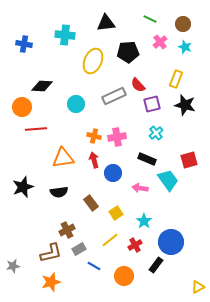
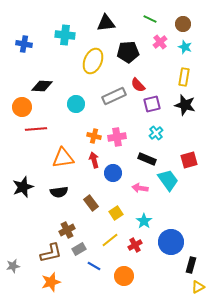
yellow rectangle at (176, 79): moved 8 px right, 2 px up; rotated 12 degrees counterclockwise
black rectangle at (156, 265): moved 35 px right; rotated 21 degrees counterclockwise
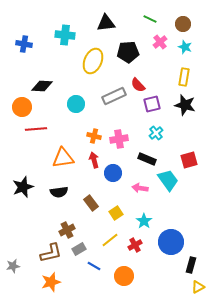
pink cross at (117, 137): moved 2 px right, 2 px down
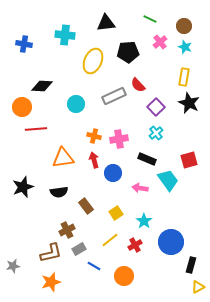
brown circle at (183, 24): moved 1 px right, 2 px down
purple square at (152, 104): moved 4 px right, 3 px down; rotated 30 degrees counterclockwise
black star at (185, 105): moved 4 px right, 2 px up; rotated 10 degrees clockwise
brown rectangle at (91, 203): moved 5 px left, 3 px down
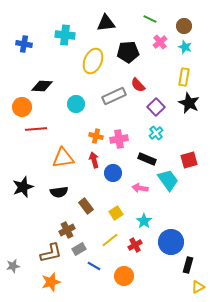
orange cross at (94, 136): moved 2 px right
black rectangle at (191, 265): moved 3 px left
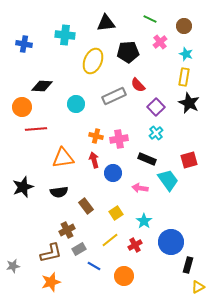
cyan star at (185, 47): moved 1 px right, 7 px down
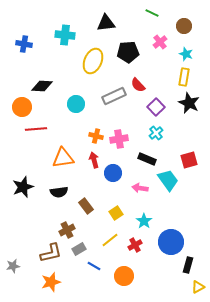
green line at (150, 19): moved 2 px right, 6 px up
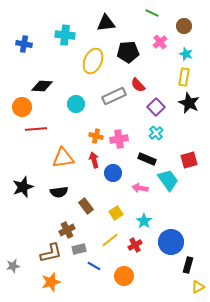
gray rectangle at (79, 249): rotated 16 degrees clockwise
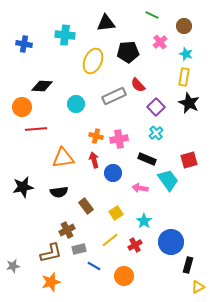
green line at (152, 13): moved 2 px down
black star at (23, 187): rotated 10 degrees clockwise
